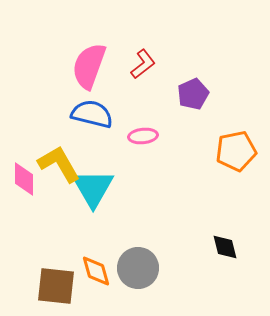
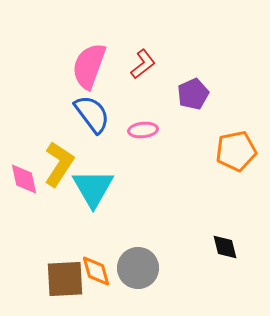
blue semicircle: rotated 39 degrees clockwise
pink ellipse: moved 6 px up
yellow L-shape: rotated 63 degrees clockwise
pink diamond: rotated 12 degrees counterclockwise
brown square: moved 9 px right, 7 px up; rotated 9 degrees counterclockwise
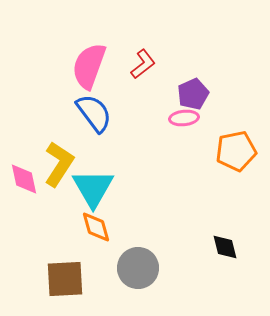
blue semicircle: moved 2 px right, 1 px up
pink ellipse: moved 41 px right, 12 px up
orange diamond: moved 44 px up
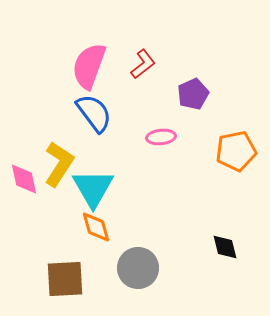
pink ellipse: moved 23 px left, 19 px down
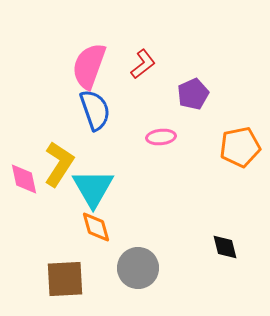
blue semicircle: moved 1 px right, 3 px up; rotated 18 degrees clockwise
orange pentagon: moved 4 px right, 4 px up
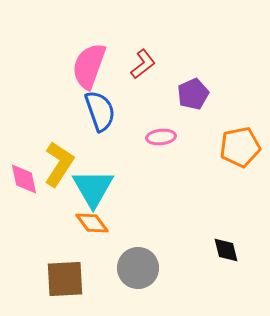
blue semicircle: moved 5 px right, 1 px down
orange diamond: moved 4 px left, 4 px up; rotated 20 degrees counterclockwise
black diamond: moved 1 px right, 3 px down
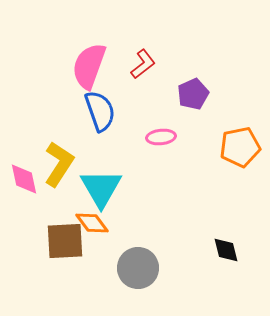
cyan triangle: moved 8 px right
brown square: moved 38 px up
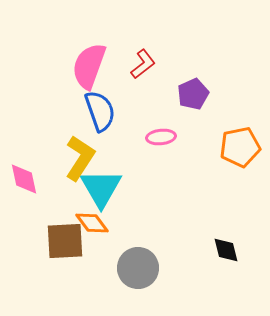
yellow L-shape: moved 21 px right, 6 px up
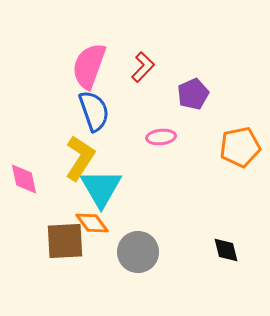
red L-shape: moved 3 px down; rotated 8 degrees counterclockwise
blue semicircle: moved 6 px left
gray circle: moved 16 px up
